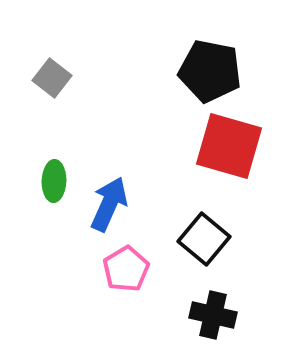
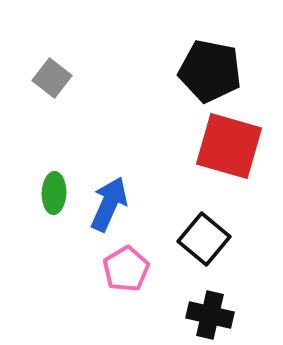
green ellipse: moved 12 px down
black cross: moved 3 px left
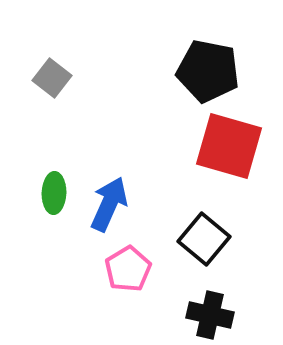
black pentagon: moved 2 px left
pink pentagon: moved 2 px right
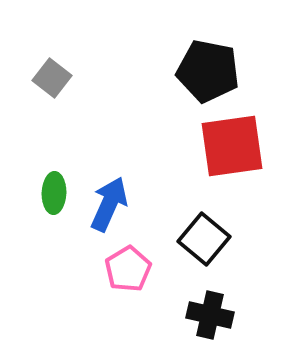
red square: moved 3 px right; rotated 24 degrees counterclockwise
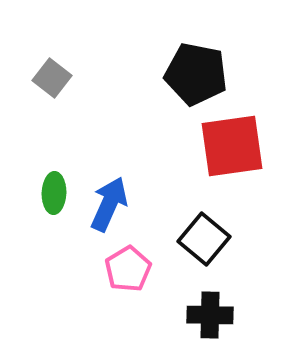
black pentagon: moved 12 px left, 3 px down
black cross: rotated 12 degrees counterclockwise
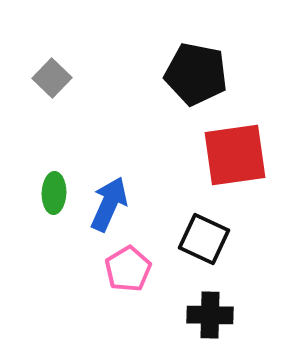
gray square: rotated 6 degrees clockwise
red square: moved 3 px right, 9 px down
black square: rotated 15 degrees counterclockwise
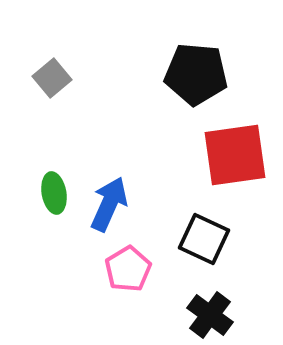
black pentagon: rotated 6 degrees counterclockwise
gray square: rotated 6 degrees clockwise
green ellipse: rotated 12 degrees counterclockwise
black cross: rotated 36 degrees clockwise
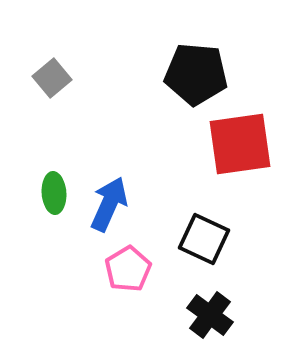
red square: moved 5 px right, 11 px up
green ellipse: rotated 6 degrees clockwise
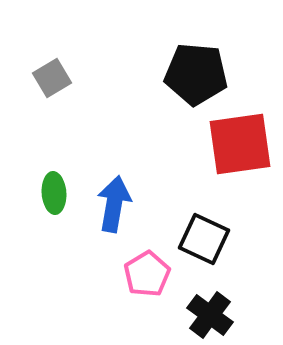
gray square: rotated 9 degrees clockwise
blue arrow: moved 5 px right; rotated 14 degrees counterclockwise
pink pentagon: moved 19 px right, 5 px down
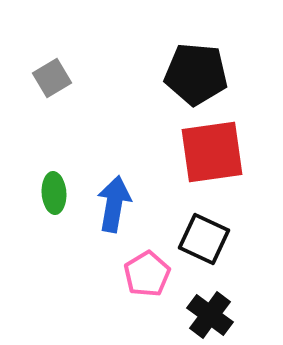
red square: moved 28 px left, 8 px down
